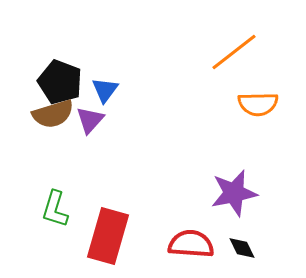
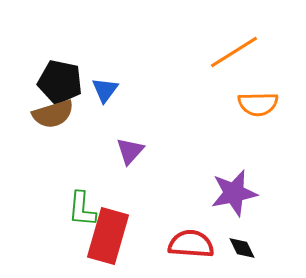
orange line: rotated 6 degrees clockwise
black pentagon: rotated 9 degrees counterclockwise
purple triangle: moved 40 px right, 31 px down
green L-shape: moved 27 px right; rotated 12 degrees counterclockwise
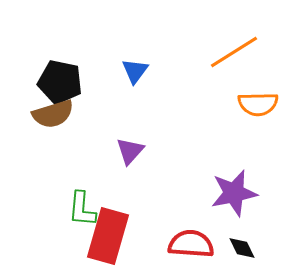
blue triangle: moved 30 px right, 19 px up
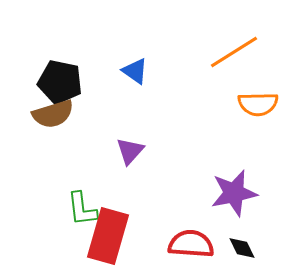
blue triangle: rotated 32 degrees counterclockwise
green L-shape: rotated 12 degrees counterclockwise
